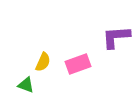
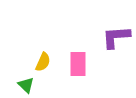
pink rectangle: rotated 70 degrees counterclockwise
green triangle: rotated 24 degrees clockwise
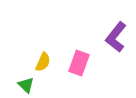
purple L-shape: rotated 48 degrees counterclockwise
pink rectangle: moved 1 px right, 1 px up; rotated 20 degrees clockwise
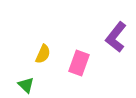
yellow semicircle: moved 8 px up
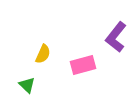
pink rectangle: moved 4 px right, 2 px down; rotated 55 degrees clockwise
green triangle: moved 1 px right
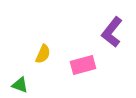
purple L-shape: moved 4 px left, 5 px up
green triangle: moved 7 px left; rotated 24 degrees counterclockwise
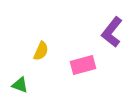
yellow semicircle: moved 2 px left, 3 px up
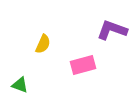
purple L-shape: moved 2 px up; rotated 72 degrees clockwise
yellow semicircle: moved 2 px right, 7 px up
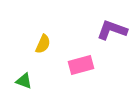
pink rectangle: moved 2 px left
green triangle: moved 4 px right, 4 px up
